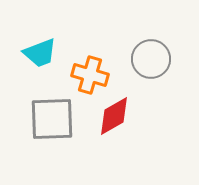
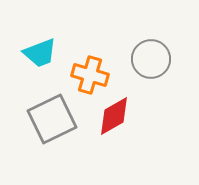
gray square: rotated 24 degrees counterclockwise
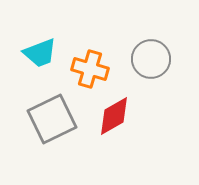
orange cross: moved 6 px up
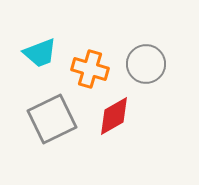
gray circle: moved 5 px left, 5 px down
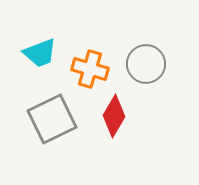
red diamond: rotated 30 degrees counterclockwise
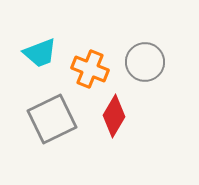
gray circle: moved 1 px left, 2 px up
orange cross: rotated 6 degrees clockwise
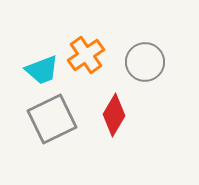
cyan trapezoid: moved 2 px right, 17 px down
orange cross: moved 4 px left, 14 px up; rotated 33 degrees clockwise
red diamond: moved 1 px up
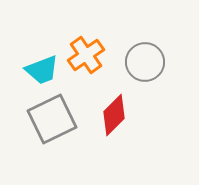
red diamond: rotated 15 degrees clockwise
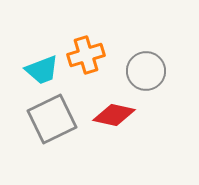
orange cross: rotated 18 degrees clockwise
gray circle: moved 1 px right, 9 px down
red diamond: rotated 57 degrees clockwise
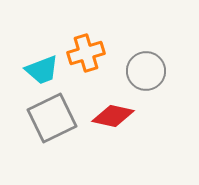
orange cross: moved 2 px up
red diamond: moved 1 px left, 1 px down
gray square: moved 1 px up
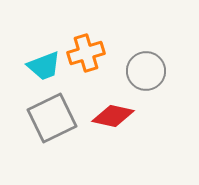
cyan trapezoid: moved 2 px right, 4 px up
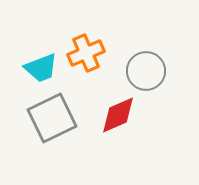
orange cross: rotated 6 degrees counterclockwise
cyan trapezoid: moved 3 px left, 2 px down
red diamond: moved 5 px right, 1 px up; rotated 36 degrees counterclockwise
